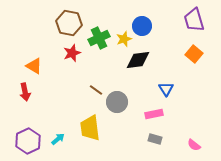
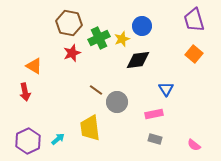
yellow star: moved 2 px left
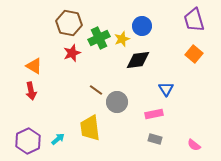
red arrow: moved 6 px right, 1 px up
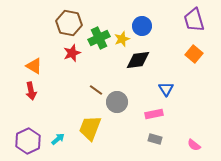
yellow trapezoid: rotated 28 degrees clockwise
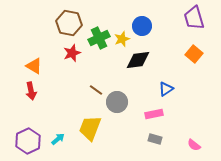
purple trapezoid: moved 2 px up
blue triangle: rotated 28 degrees clockwise
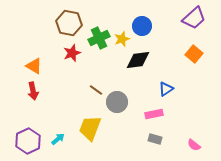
purple trapezoid: rotated 115 degrees counterclockwise
red arrow: moved 2 px right
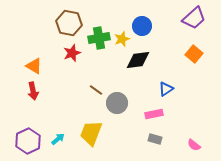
green cross: rotated 15 degrees clockwise
gray circle: moved 1 px down
yellow trapezoid: moved 1 px right, 5 px down
